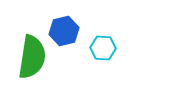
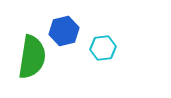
cyan hexagon: rotated 10 degrees counterclockwise
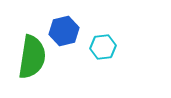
cyan hexagon: moved 1 px up
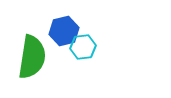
cyan hexagon: moved 20 px left
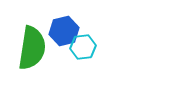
green semicircle: moved 9 px up
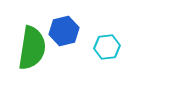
cyan hexagon: moved 24 px right
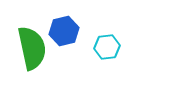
green semicircle: rotated 21 degrees counterclockwise
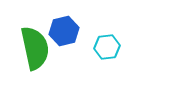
green semicircle: moved 3 px right
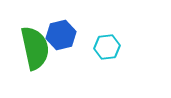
blue hexagon: moved 3 px left, 4 px down
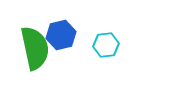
cyan hexagon: moved 1 px left, 2 px up
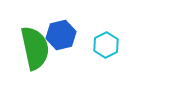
cyan hexagon: rotated 20 degrees counterclockwise
